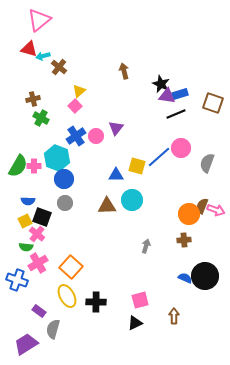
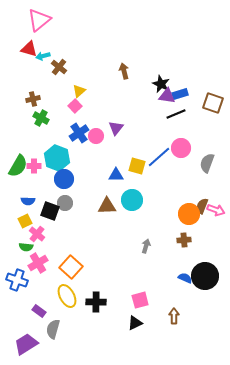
blue cross at (76, 136): moved 3 px right, 3 px up
black square at (42, 217): moved 8 px right, 6 px up
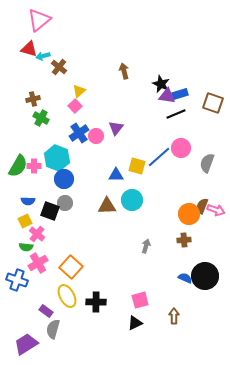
purple rectangle at (39, 311): moved 7 px right
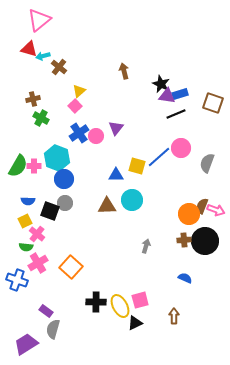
black circle at (205, 276): moved 35 px up
yellow ellipse at (67, 296): moved 53 px right, 10 px down
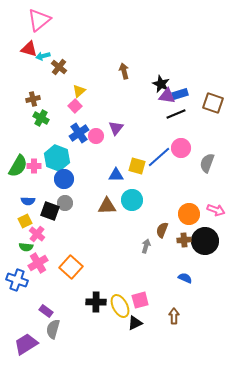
brown semicircle at (202, 206): moved 40 px left, 24 px down
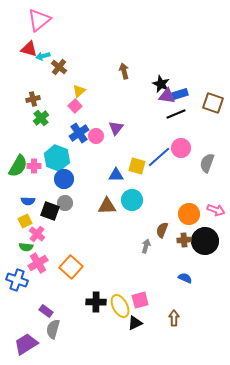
green cross at (41, 118): rotated 21 degrees clockwise
brown arrow at (174, 316): moved 2 px down
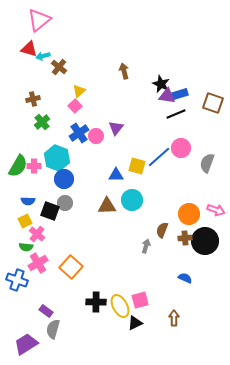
green cross at (41, 118): moved 1 px right, 4 px down
brown cross at (184, 240): moved 1 px right, 2 px up
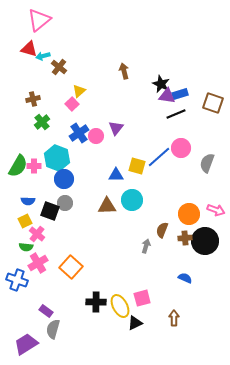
pink square at (75, 106): moved 3 px left, 2 px up
pink square at (140, 300): moved 2 px right, 2 px up
